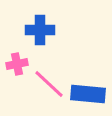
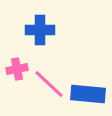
pink cross: moved 5 px down
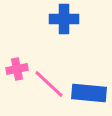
blue cross: moved 24 px right, 11 px up
blue rectangle: moved 1 px right, 1 px up
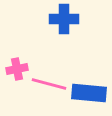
pink line: rotated 28 degrees counterclockwise
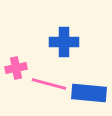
blue cross: moved 23 px down
pink cross: moved 1 px left, 1 px up
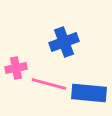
blue cross: rotated 20 degrees counterclockwise
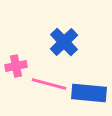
blue cross: rotated 24 degrees counterclockwise
pink cross: moved 2 px up
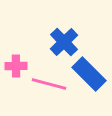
pink cross: rotated 10 degrees clockwise
blue rectangle: moved 19 px up; rotated 40 degrees clockwise
